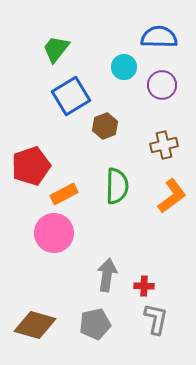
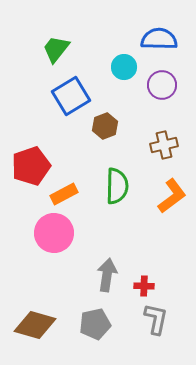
blue semicircle: moved 2 px down
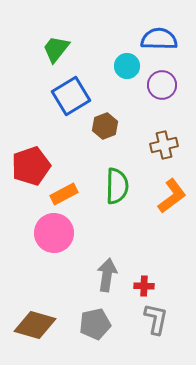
cyan circle: moved 3 px right, 1 px up
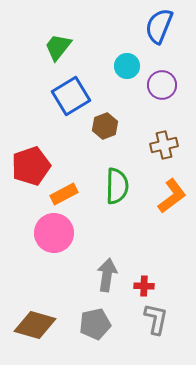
blue semicircle: moved 13 px up; rotated 69 degrees counterclockwise
green trapezoid: moved 2 px right, 2 px up
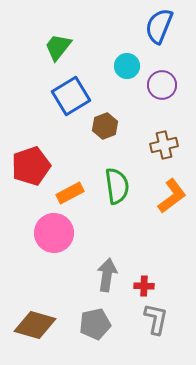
green semicircle: rotated 9 degrees counterclockwise
orange rectangle: moved 6 px right, 1 px up
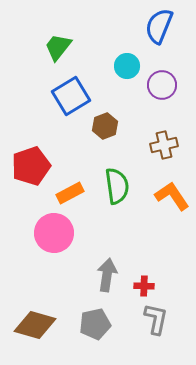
orange L-shape: rotated 87 degrees counterclockwise
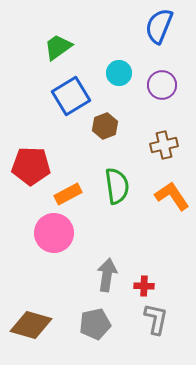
green trapezoid: rotated 16 degrees clockwise
cyan circle: moved 8 px left, 7 px down
red pentagon: rotated 21 degrees clockwise
orange rectangle: moved 2 px left, 1 px down
brown diamond: moved 4 px left
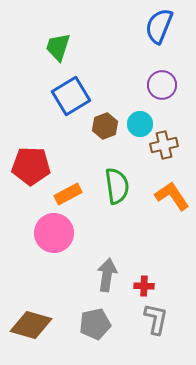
green trapezoid: rotated 36 degrees counterclockwise
cyan circle: moved 21 px right, 51 px down
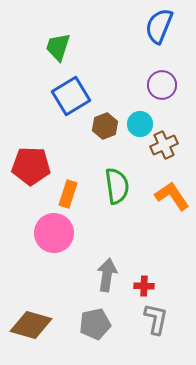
brown cross: rotated 12 degrees counterclockwise
orange rectangle: rotated 44 degrees counterclockwise
